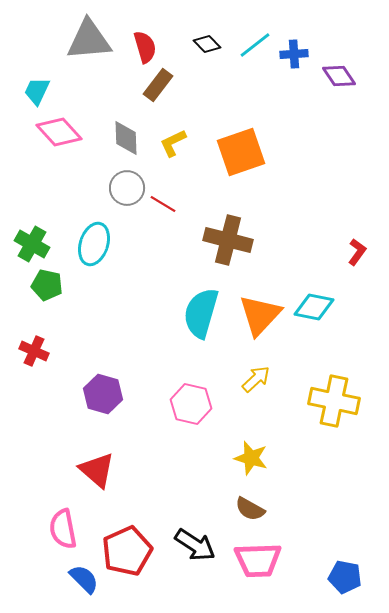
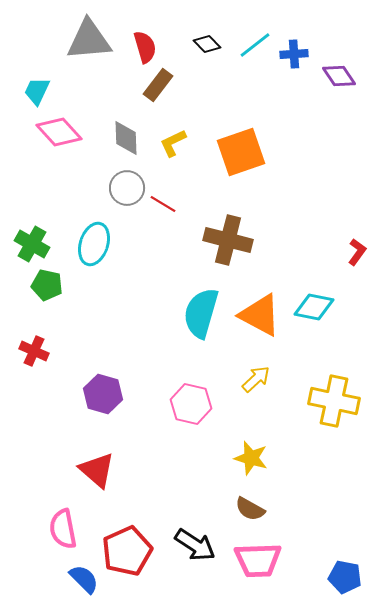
orange triangle: rotated 45 degrees counterclockwise
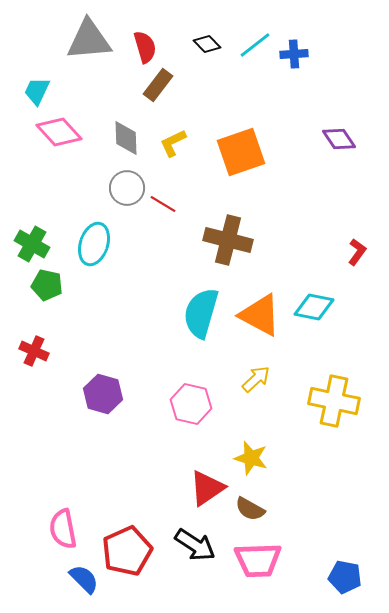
purple diamond: moved 63 px down
red triangle: moved 110 px right, 18 px down; rotated 45 degrees clockwise
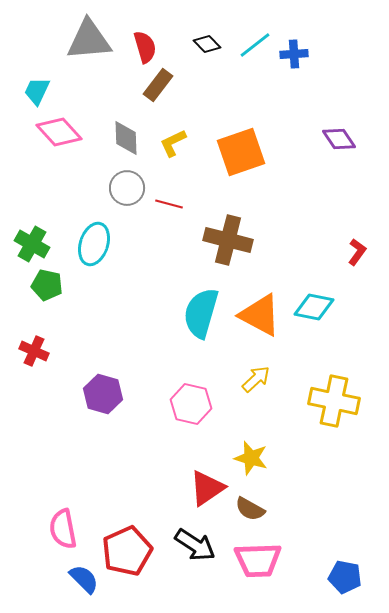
red line: moved 6 px right; rotated 16 degrees counterclockwise
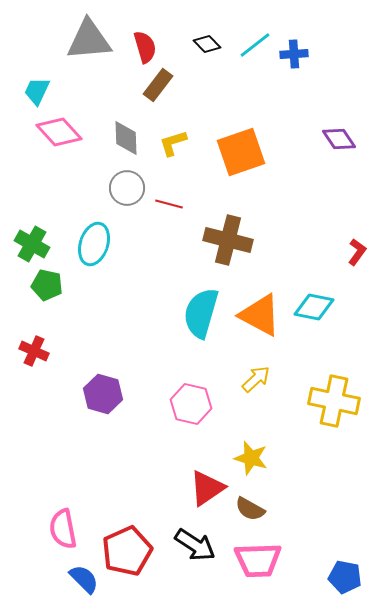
yellow L-shape: rotated 8 degrees clockwise
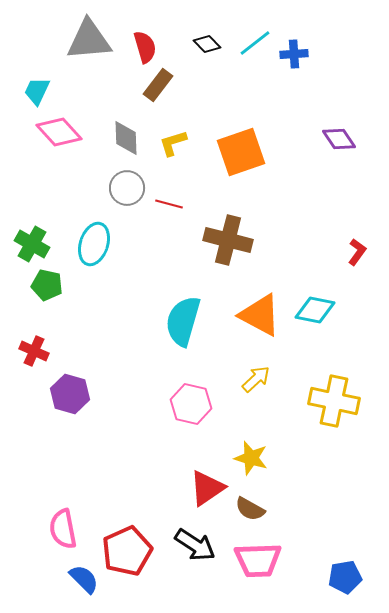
cyan line: moved 2 px up
cyan diamond: moved 1 px right, 3 px down
cyan semicircle: moved 18 px left, 8 px down
purple hexagon: moved 33 px left
blue pentagon: rotated 20 degrees counterclockwise
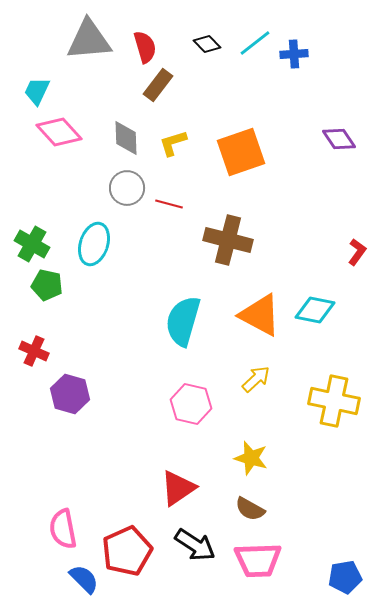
red triangle: moved 29 px left
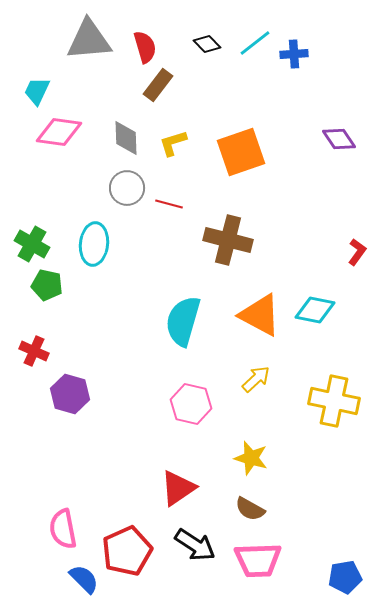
pink diamond: rotated 39 degrees counterclockwise
cyan ellipse: rotated 12 degrees counterclockwise
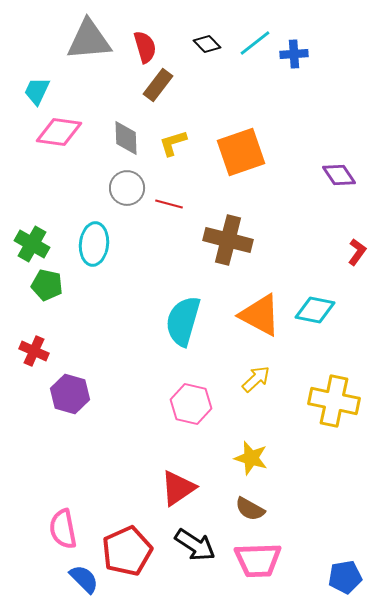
purple diamond: moved 36 px down
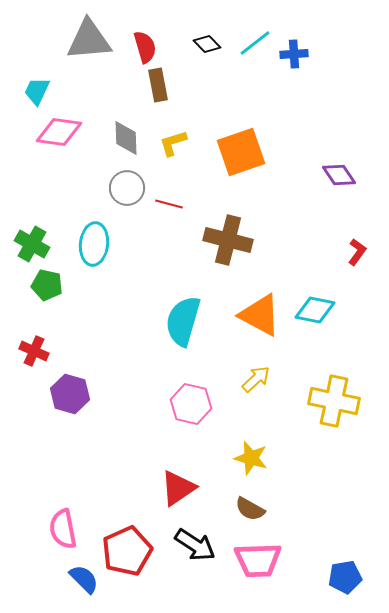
brown rectangle: rotated 48 degrees counterclockwise
